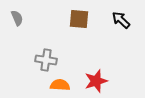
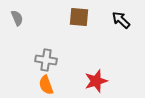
brown square: moved 2 px up
orange semicircle: moved 14 px left; rotated 114 degrees counterclockwise
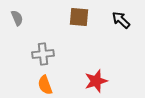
gray cross: moved 3 px left, 6 px up; rotated 15 degrees counterclockwise
orange semicircle: moved 1 px left
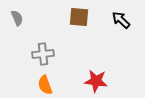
red star: rotated 25 degrees clockwise
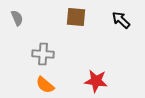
brown square: moved 3 px left
gray cross: rotated 10 degrees clockwise
orange semicircle: rotated 30 degrees counterclockwise
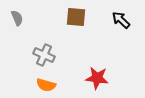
gray cross: moved 1 px right, 1 px down; rotated 20 degrees clockwise
red star: moved 1 px right, 3 px up
orange semicircle: moved 1 px right; rotated 24 degrees counterclockwise
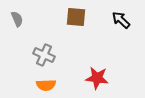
gray semicircle: moved 1 px down
orange semicircle: rotated 18 degrees counterclockwise
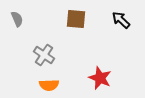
brown square: moved 2 px down
gray cross: rotated 10 degrees clockwise
red star: moved 3 px right; rotated 15 degrees clockwise
orange semicircle: moved 3 px right
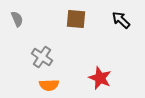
gray cross: moved 2 px left, 2 px down
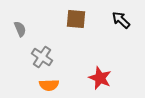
gray semicircle: moved 3 px right, 10 px down
